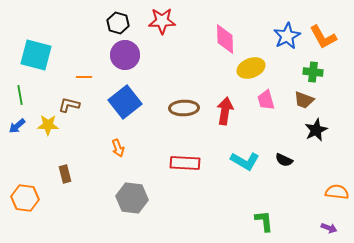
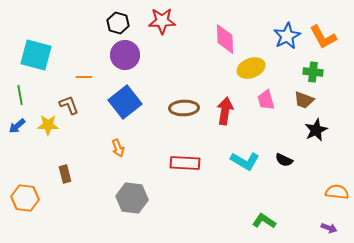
brown L-shape: rotated 55 degrees clockwise
green L-shape: rotated 50 degrees counterclockwise
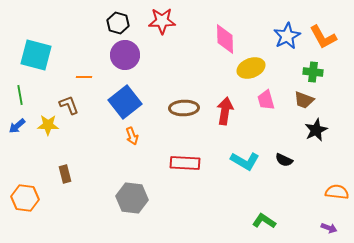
orange arrow: moved 14 px right, 12 px up
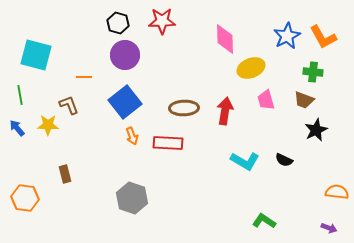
blue arrow: moved 2 px down; rotated 90 degrees clockwise
red rectangle: moved 17 px left, 20 px up
gray hexagon: rotated 12 degrees clockwise
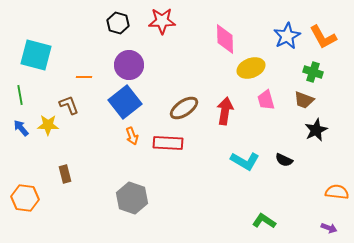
purple circle: moved 4 px right, 10 px down
green cross: rotated 12 degrees clockwise
brown ellipse: rotated 32 degrees counterclockwise
blue arrow: moved 4 px right
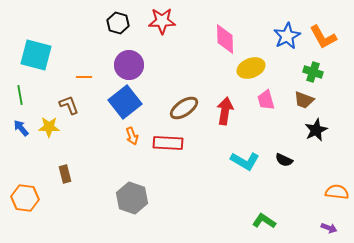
yellow star: moved 1 px right, 2 px down
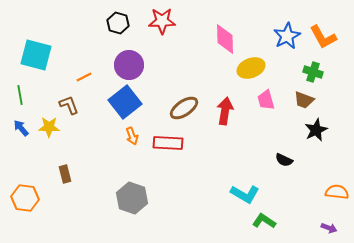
orange line: rotated 28 degrees counterclockwise
cyan L-shape: moved 33 px down
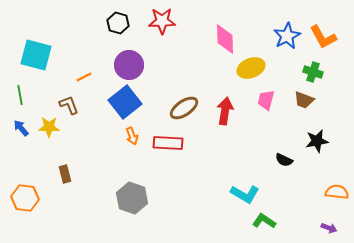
pink trapezoid: rotated 30 degrees clockwise
black star: moved 1 px right, 11 px down; rotated 15 degrees clockwise
